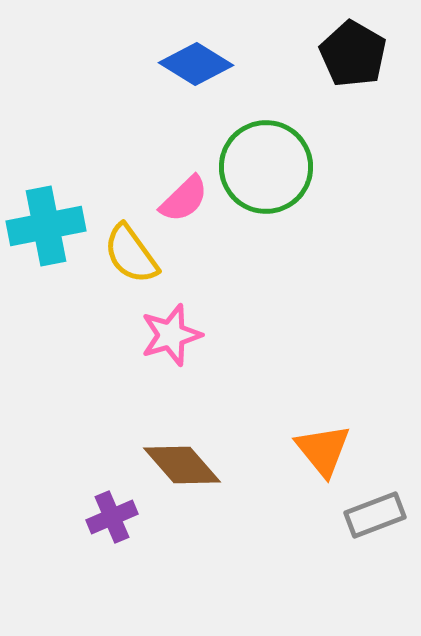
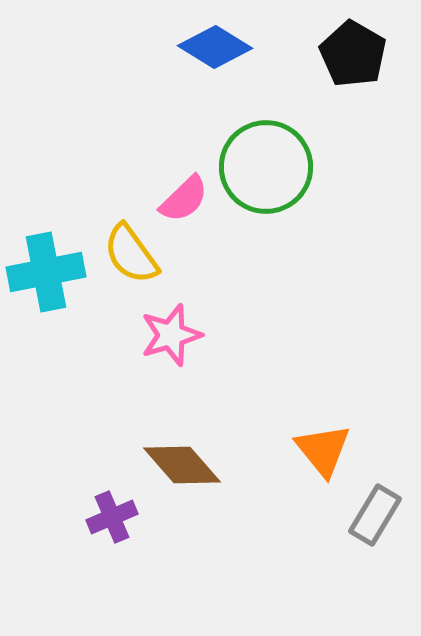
blue diamond: moved 19 px right, 17 px up
cyan cross: moved 46 px down
gray rectangle: rotated 38 degrees counterclockwise
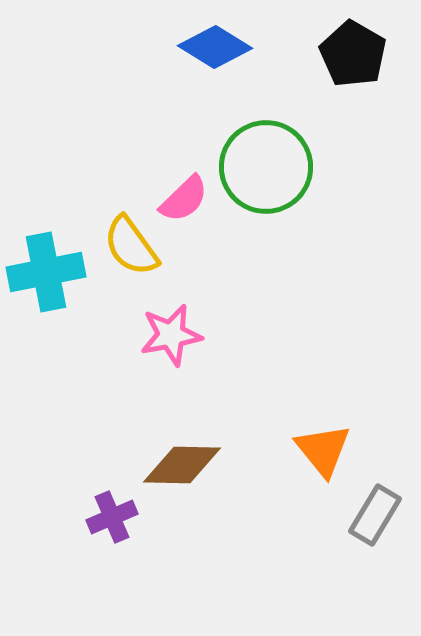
yellow semicircle: moved 8 px up
pink star: rotated 6 degrees clockwise
brown diamond: rotated 48 degrees counterclockwise
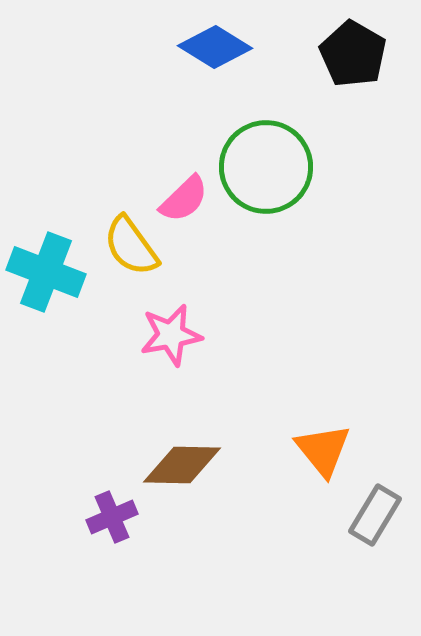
cyan cross: rotated 32 degrees clockwise
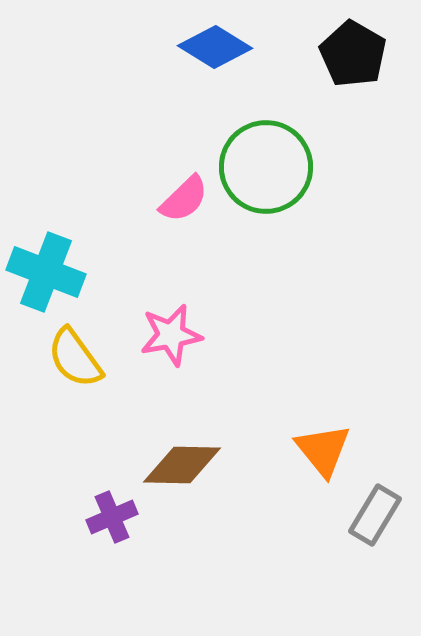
yellow semicircle: moved 56 px left, 112 px down
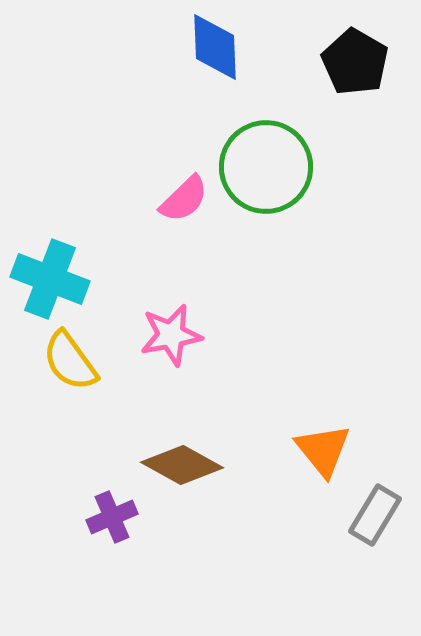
blue diamond: rotated 56 degrees clockwise
black pentagon: moved 2 px right, 8 px down
cyan cross: moved 4 px right, 7 px down
yellow semicircle: moved 5 px left, 3 px down
brown diamond: rotated 28 degrees clockwise
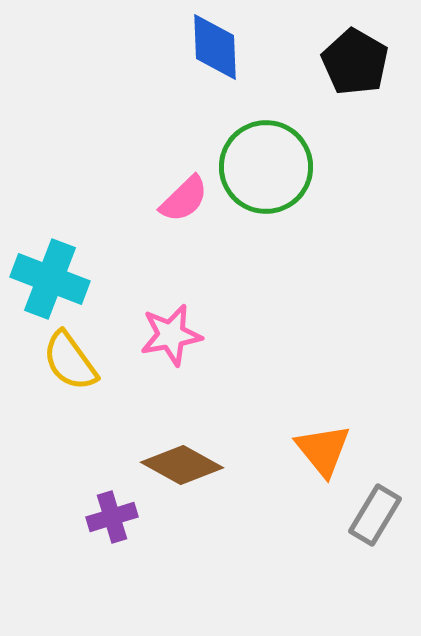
purple cross: rotated 6 degrees clockwise
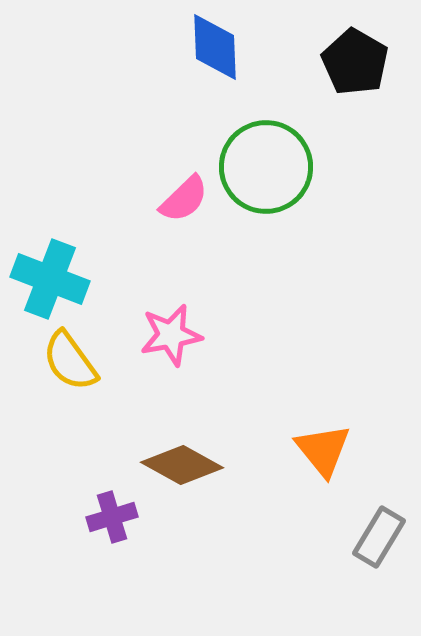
gray rectangle: moved 4 px right, 22 px down
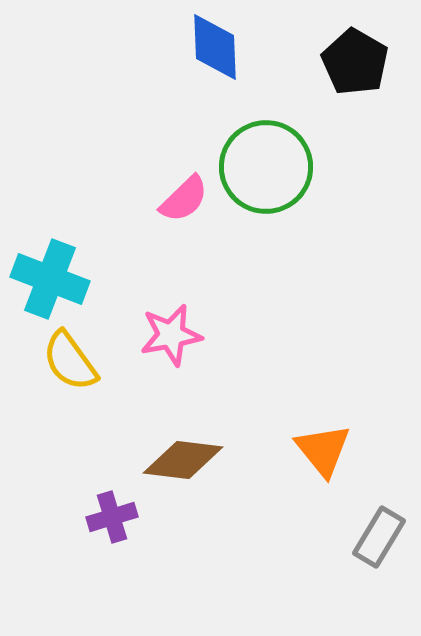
brown diamond: moved 1 px right, 5 px up; rotated 22 degrees counterclockwise
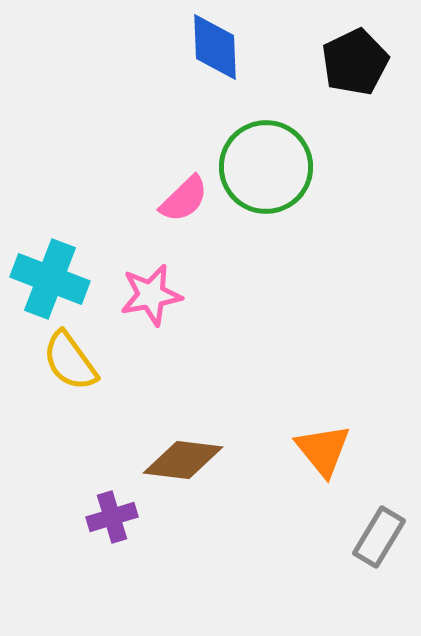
black pentagon: rotated 16 degrees clockwise
pink star: moved 20 px left, 40 px up
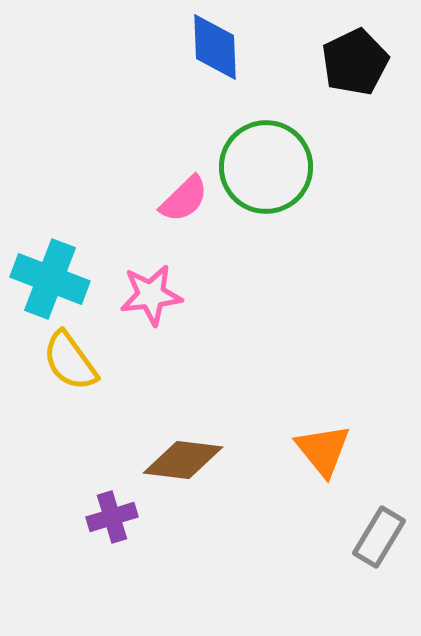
pink star: rotated 4 degrees clockwise
